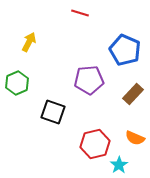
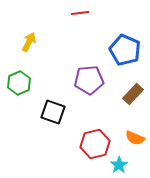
red line: rotated 24 degrees counterclockwise
green hexagon: moved 2 px right
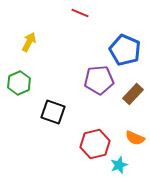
red line: rotated 30 degrees clockwise
purple pentagon: moved 10 px right
cyan star: rotated 12 degrees clockwise
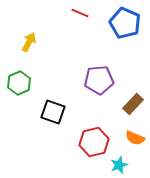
blue pentagon: moved 27 px up
brown rectangle: moved 10 px down
red hexagon: moved 1 px left, 2 px up
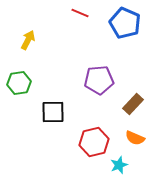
yellow arrow: moved 1 px left, 2 px up
green hexagon: rotated 15 degrees clockwise
black square: rotated 20 degrees counterclockwise
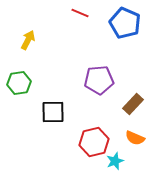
cyan star: moved 4 px left, 4 px up
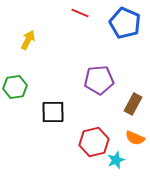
green hexagon: moved 4 px left, 4 px down
brown rectangle: rotated 15 degrees counterclockwise
cyan star: moved 1 px right, 1 px up
